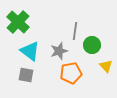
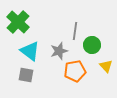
orange pentagon: moved 4 px right, 2 px up
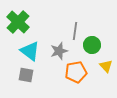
orange pentagon: moved 1 px right, 1 px down
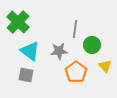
gray line: moved 2 px up
gray star: rotated 12 degrees clockwise
yellow triangle: moved 1 px left
orange pentagon: rotated 25 degrees counterclockwise
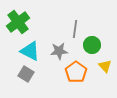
green cross: rotated 10 degrees clockwise
cyan triangle: rotated 10 degrees counterclockwise
gray square: moved 1 px up; rotated 21 degrees clockwise
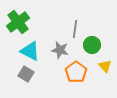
gray star: moved 1 px right, 1 px up; rotated 18 degrees clockwise
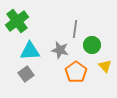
green cross: moved 1 px left, 1 px up
cyan triangle: rotated 30 degrees counterclockwise
gray square: rotated 21 degrees clockwise
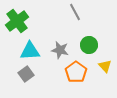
gray line: moved 17 px up; rotated 36 degrees counterclockwise
green circle: moved 3 px left
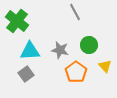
green cross: rotated 15 degrees counterclockwise
